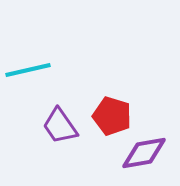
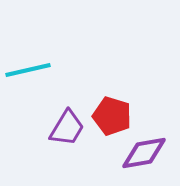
purple trapezoid: moved 7 px right, 2 px down; rotated 114 degrees counterclockwise
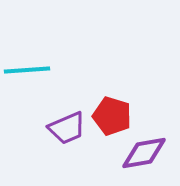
cyan line: moved 1 px left; rotated 9 degrees clockwise
purple trapezoid: rotated 36 degrees clockwise
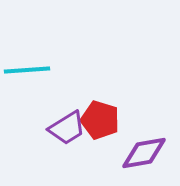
red pentagon: moved 12 px left, 4 px down
purple trapezoid: rotated 9 degrees counterclockwise
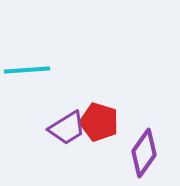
red pentagon: moved 1 px left, 2 px down
purple diamond: rotated 45 degrees counterclockwise
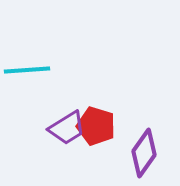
red pentagon: moved 3 px left, 4 px down
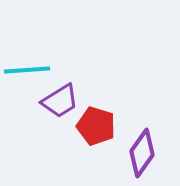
purple trapezoid: moved 7 px left, 27 px up
purple diamond: moved 2 px left
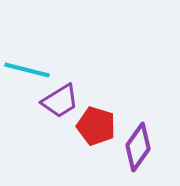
cyan line: rotated 18 degrees clockwise
purple diamond: moved 4 px left, 6 px up
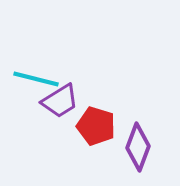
cyan line: moved 9 px right, 9 px down
purple diamond: rotated 15 degrees counterclockwise
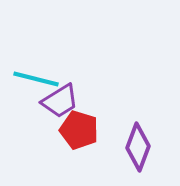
red pentagon: moved 17 px left, 4 px down
